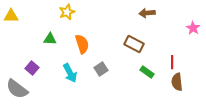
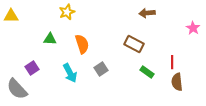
purple square: rotated 16 degrees clockwise
gray semicircle: rotated 10 degrees clockwise
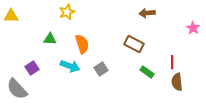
cyan arrow: moved 7 px up; rotated 42 degrees counterclockwise
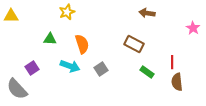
brown arrow: rotated 14 degrees clockwise
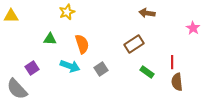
brown rectangle: rotated 60 degrees counterclockwise
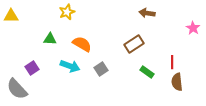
orange semicircle: rotated 42 degrees counterclockwise
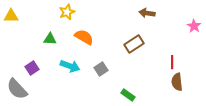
pink star: moved 1 px right, 2 px up
orange semicircle: moved 2 px right, 7 px up
green rectangle: moved 19 px left, 23 px down
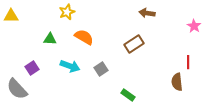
red line: moved 16 px right
